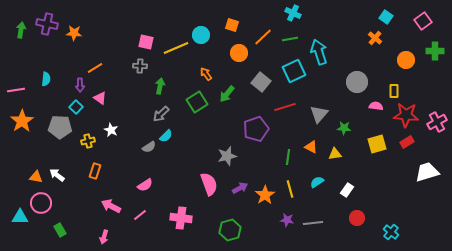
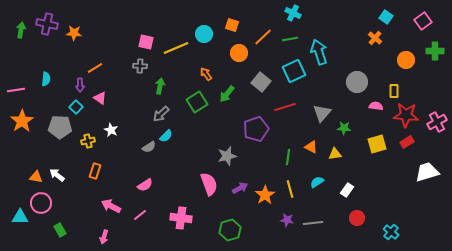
cyan circle at (201, 35): moved 3 px right, 1 px up
gray triangle at (319, 114): moved 3 px right, 1 px up
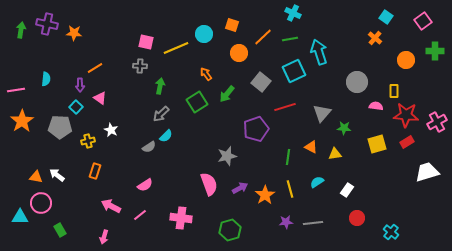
purple star at (287, 220): moved 1 px left, 2 px down; rotated 16 degrees counterclockwise
